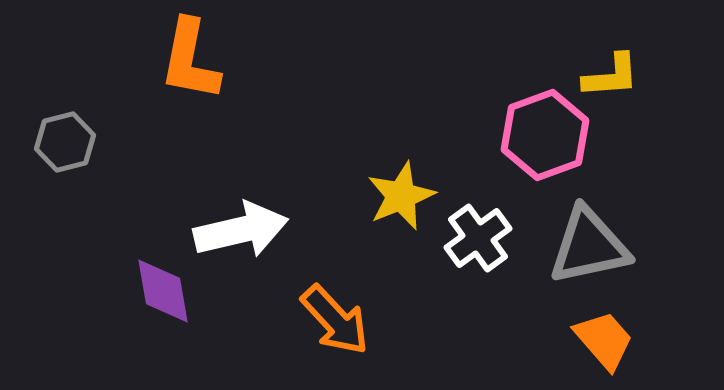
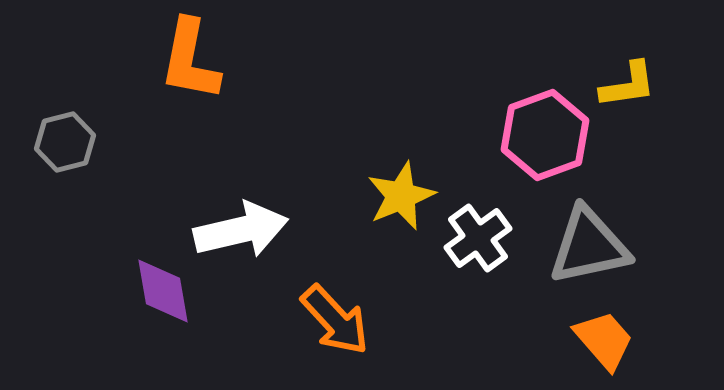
yellow L-shape: moved 17 px right, 9 px down; rotated 4 degrees counterclockwise
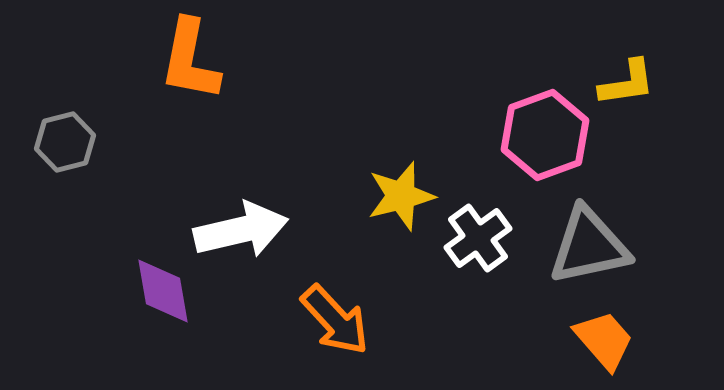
yellow L-shape: moved 1 px left, 2 px up
yellow star: rotated 8 degrees clockwise
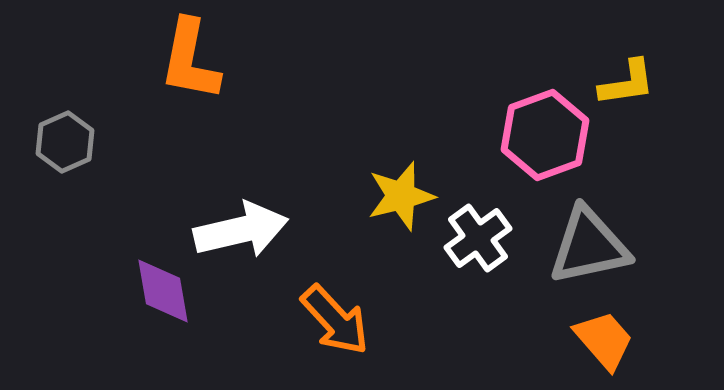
gray hexagon: rotated 10 degrees counterclockwise
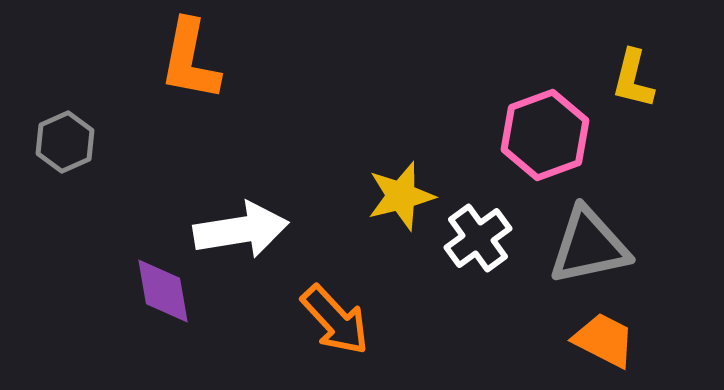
yellow L-shape: moved 6 px right, 4 px up; rotated 112 degrees clockwise
white arrow: rotated 4 degrees clockwise
orange trapezoid: rotated 22 degrees counterclockwise
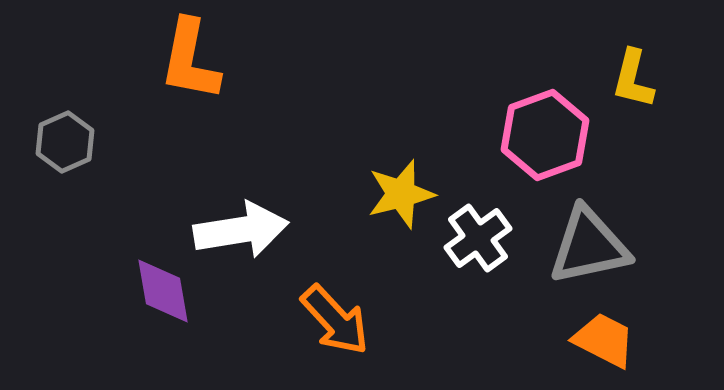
yellow star: moved 2 px up
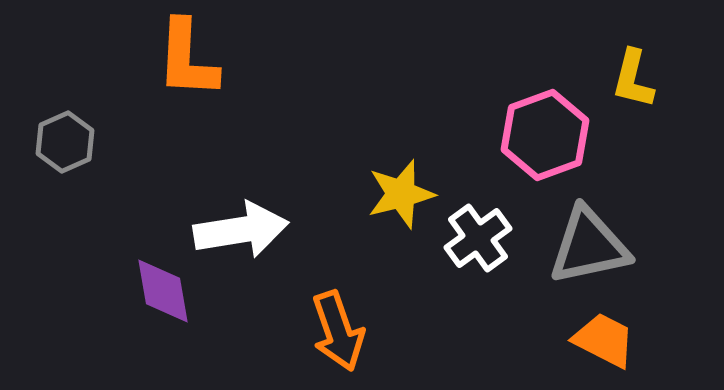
orange L-shape: moved 3 px left, 1 px up; rotated 8 degrees counterclockwise
orange arrow: moved 3 px right, 11 px down; rotated 24 degrees clockwise
